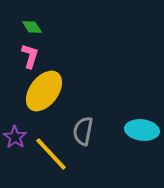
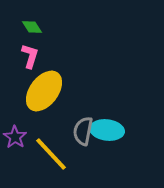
cyan ellipse: moved 35 px left
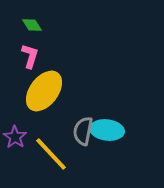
green diamond: moved 2 px up
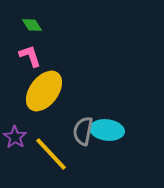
pink L-shape: rotated 35 degrees counterclockwise
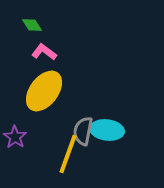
pink L-shape: moved 14 px right, 4 px up; rotated 35 degrees counterclockwise
yellow line: moved 17 px right; rotated 63 degrees clockwise
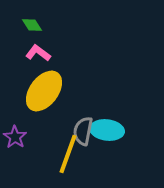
pink L-shape: moved 6 px left, 1 px down
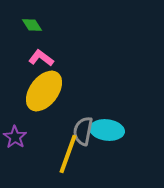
pink L-shape: moved 3 px right, 5 px down
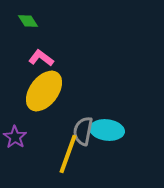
green diamond: moved 4 px left, 4 px up
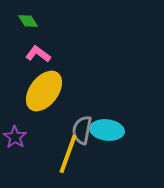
pink L-shape: moved 3 px left, 4 px up
gray semicircle: moved 1 px left, 1 px up
